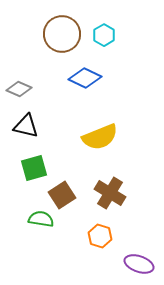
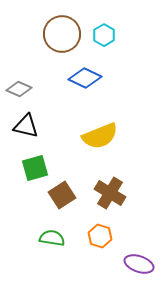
yellow semicircle: moved 1 px up
green square: moved 1 px right
green semicircle: moved 11 px right, 19 px down
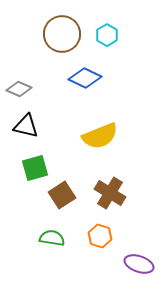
cyan hexagon: moved 3 px right
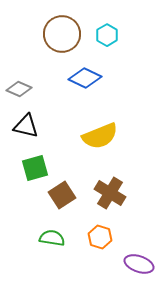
orange hexagon: moved 1 px down
